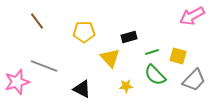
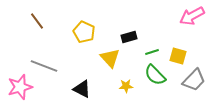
yellow pentagon: rotated 25 degrees clockwise
pink star: moved 3 px right, 5 px down
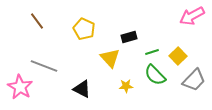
yellow pentagon: moved 3 px up
yellow square: rotated 30 degrees clockwise
pink star: rotated 25 degrees counterclockwise
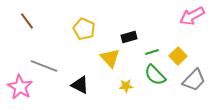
brown line: moved 10 px left
black triangle: moved 2 px left, 4 px up
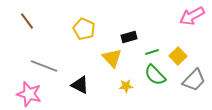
yellow triangle: moved 2 px right
pink star: moved 9 px right, 7 px down; rotated 15 degrees counterclockwise
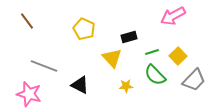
pink arrow: moved 19 px left
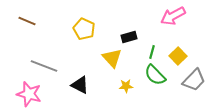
brown line: rotated 30 degrees counterclockwise
green line: rotated 56 degrees counterclockwise
